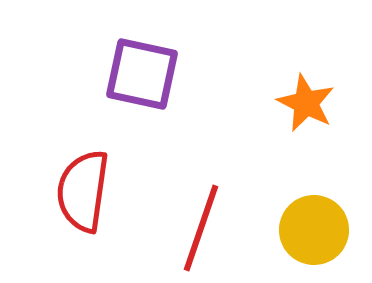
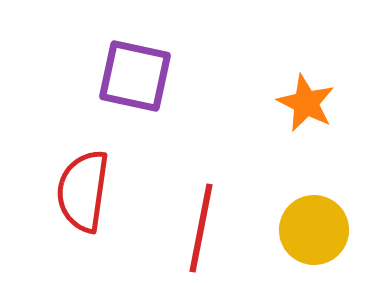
purple square: moved 7 px left, 2 px down
red line: rotated 8 degrees counterclockwise
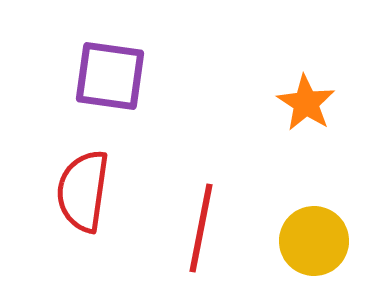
purple square: moved 25 px left; rotated 4 degrees counterclockwise
orange star: rotated 6 degrees clockwise
yellow circle: moved 11 px down
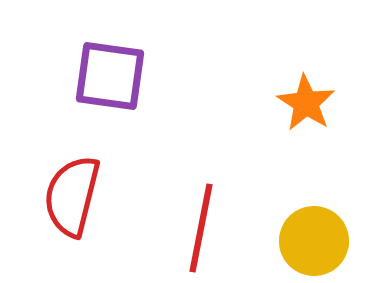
red semicircle: moved 11 px left, 5 px down; rotated 6 degrees clockwise
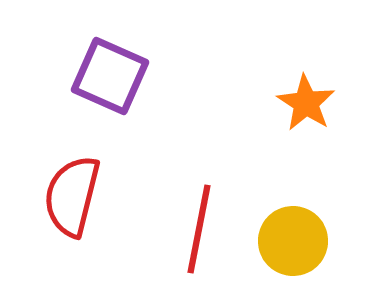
purple square: rotated 16 degrees clockwise
red line: moved 2 px left, 1 px down
yellow circle: moved 21 px left
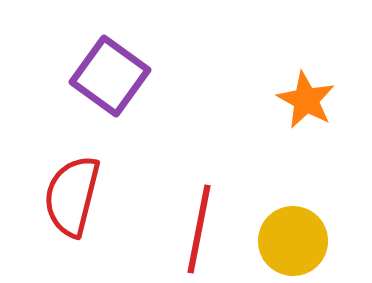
purple square: rotated 12 degrees clockwise
orange star: moved 3 px up; rotated 4 degrees counterclockwise
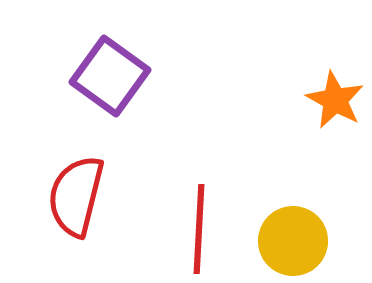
orange star: moved 29 px right
red semicircle: moved 4 px right
red line: rotated 8 degrees counterclockwise
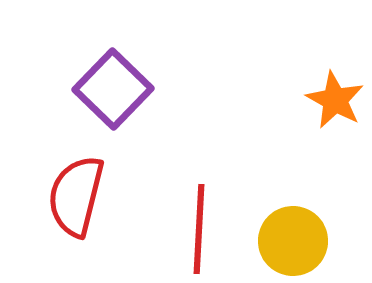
purple square: moved 3 px right, 13 px down; rotated 8 degrees clockwise
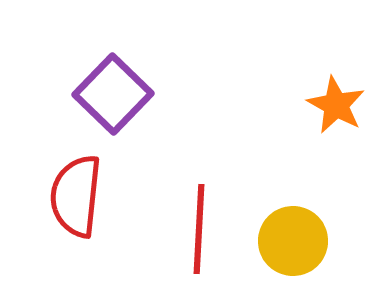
purple square: moved 5 px down
orange star: moved 1 px right, 5 px down
red semicircle: rotated 8 degrees counterclockwise
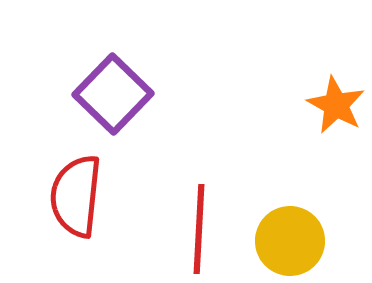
yellow circle: moved 3 px left
